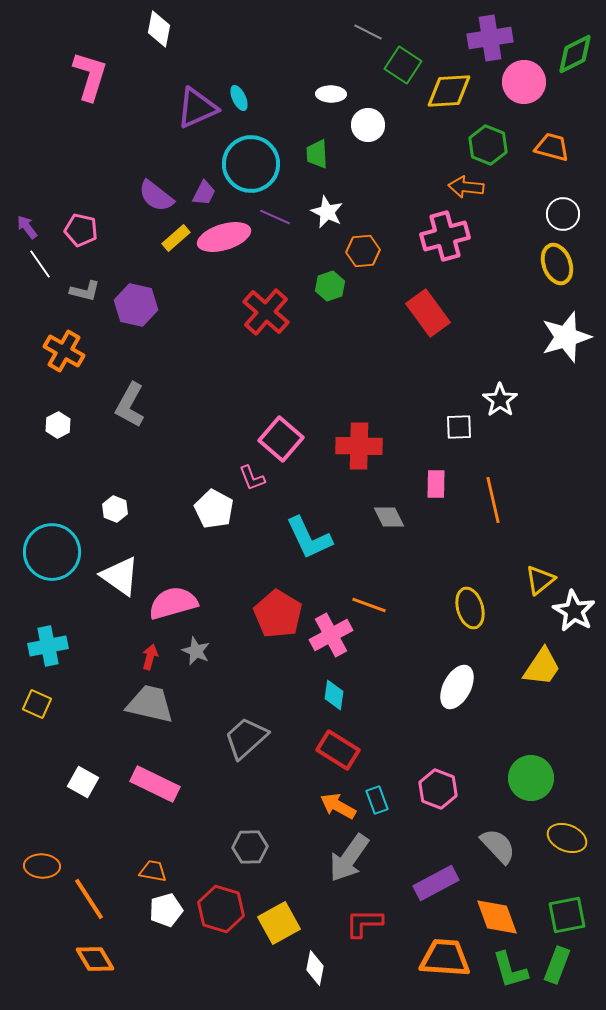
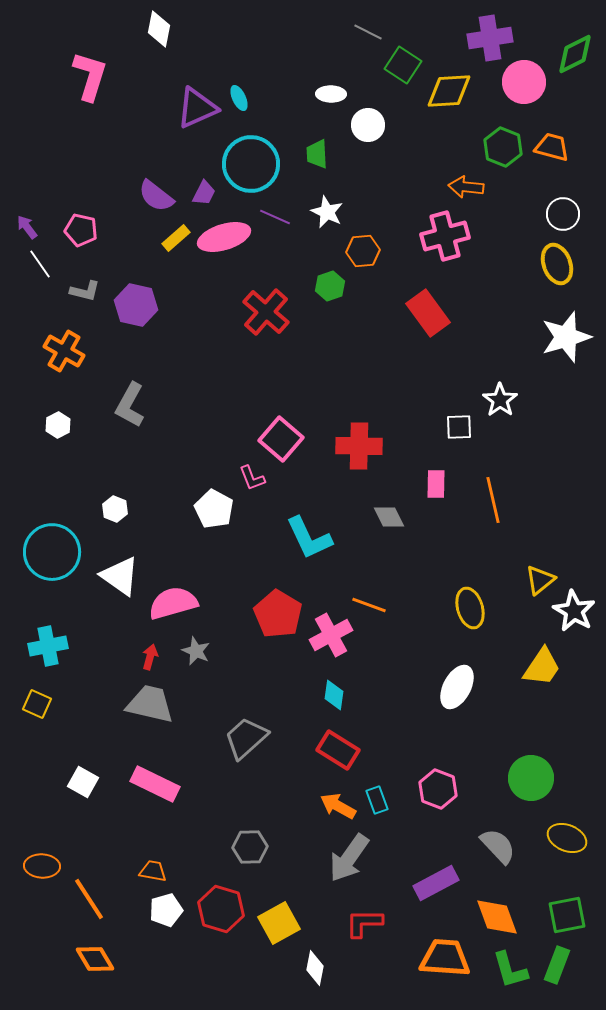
green hexagon at (488, 145): moved 15 px right, 2 px down
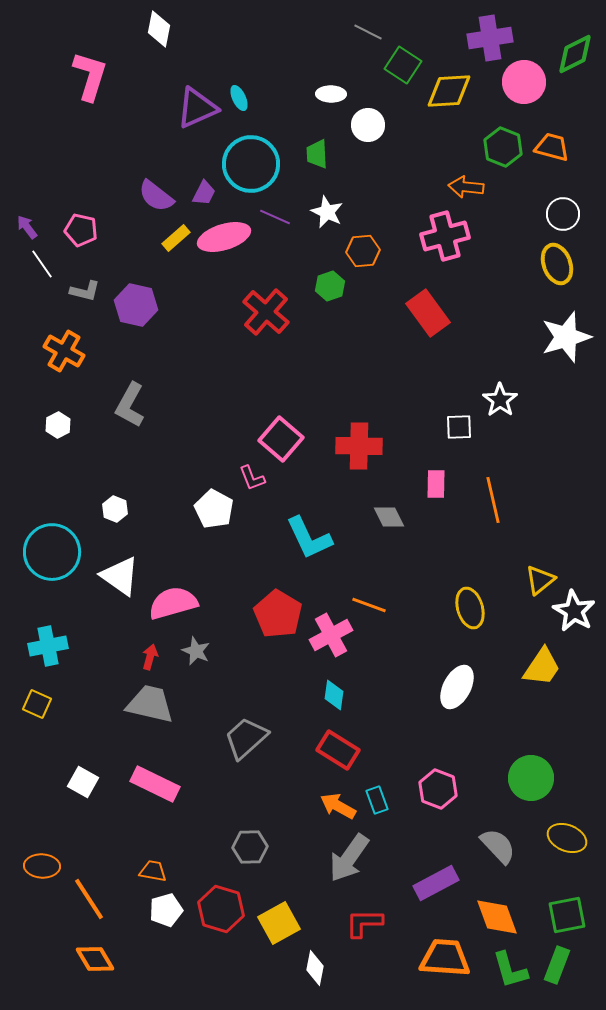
white line at (40, 264): moved 2 px right
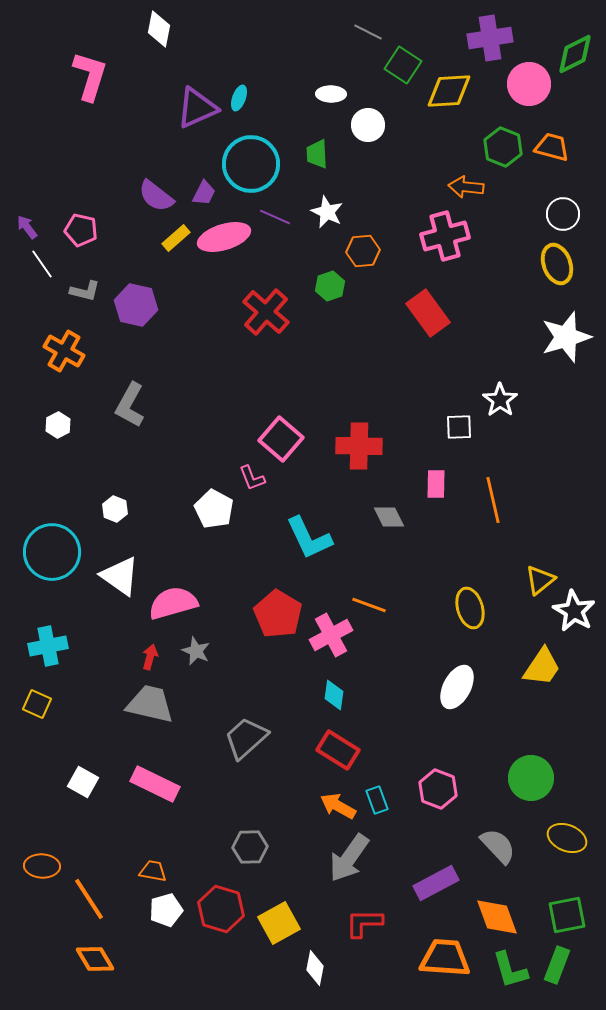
pink circle at (524, 82): moved 5 px right, 2 px down
cyan ellipse at (239, 98): rotated 45 degrees clockwise
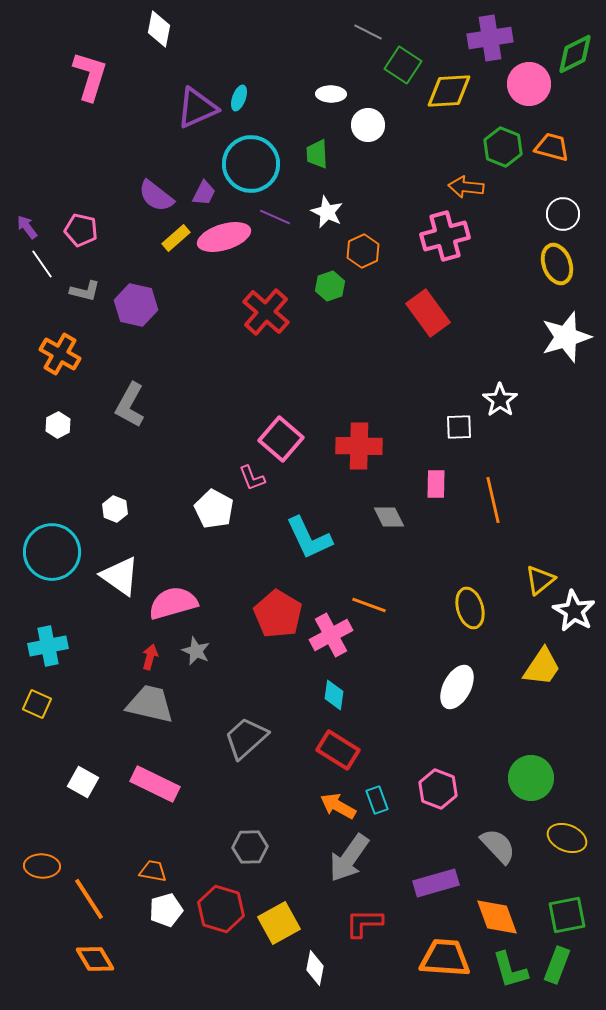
orange hexagon at (363, 251): rotated 20 degrees counterclockwise
orange cross at (64, 351): moved 4 px left, 3 px down
purple rectangle at (436, 883): rotated 12 degrees clockwise
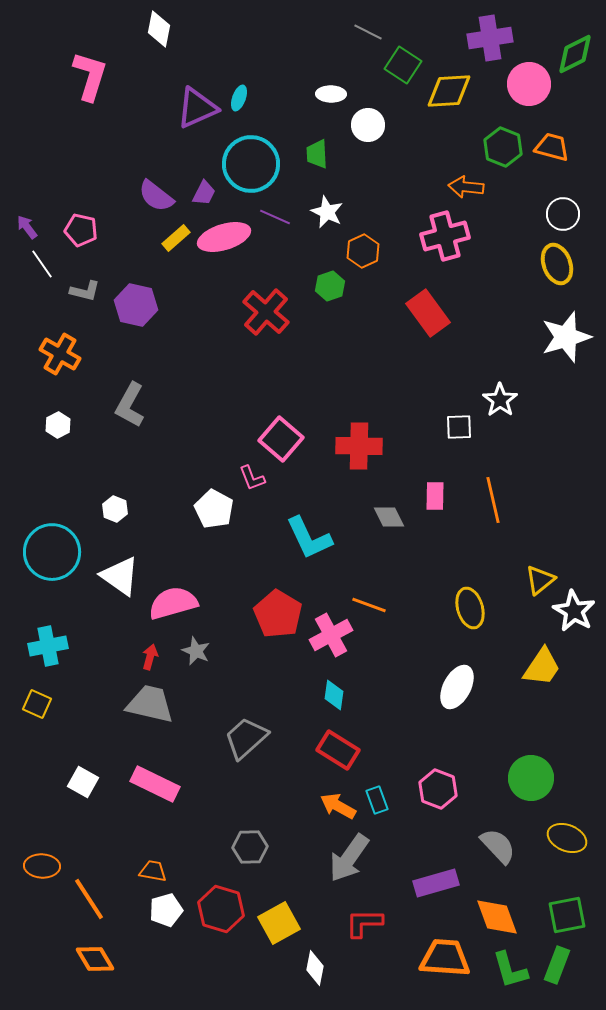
pink rectangle at (436, 484): moved 1 px left, 12 px down
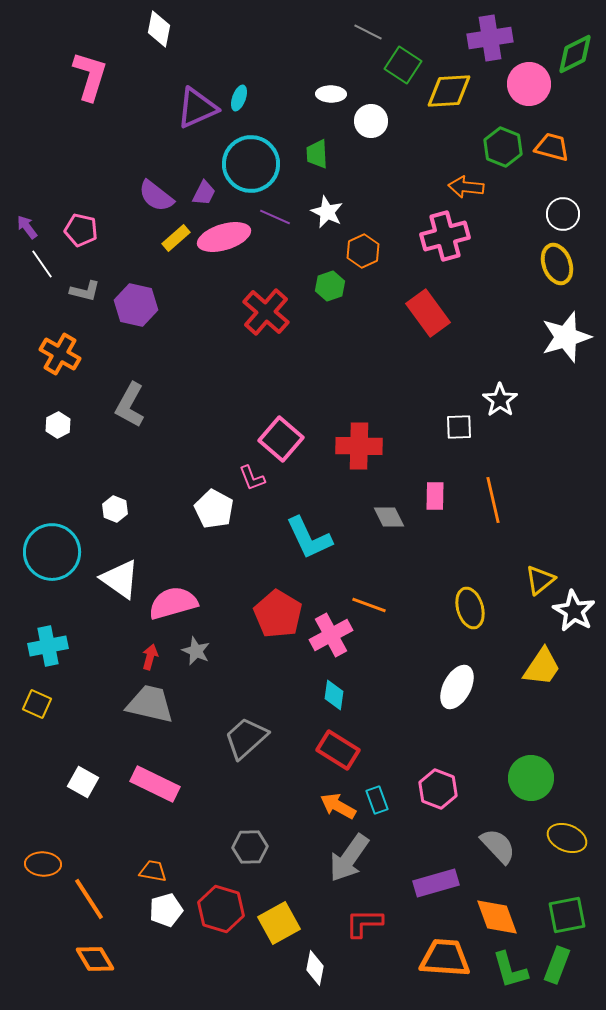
white circle at (368, 125): moved 3 px right, 4 px up
white triangle at (120, 576): moved 3 px down
orange ellipse at (42, 866): moved 1 px right, 2 px up
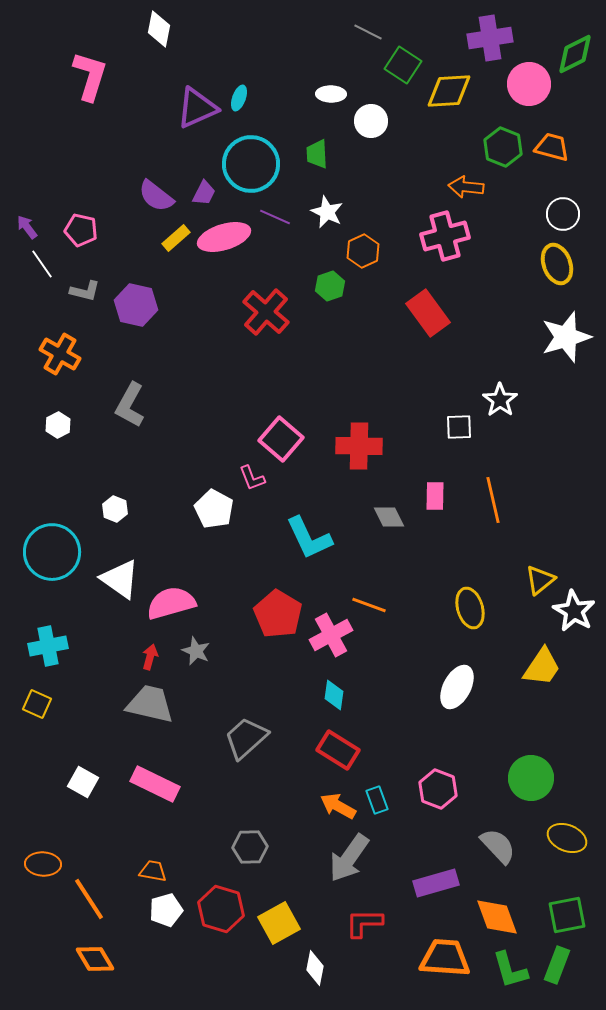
pink semicircle at (173, 603): moved 2 px left
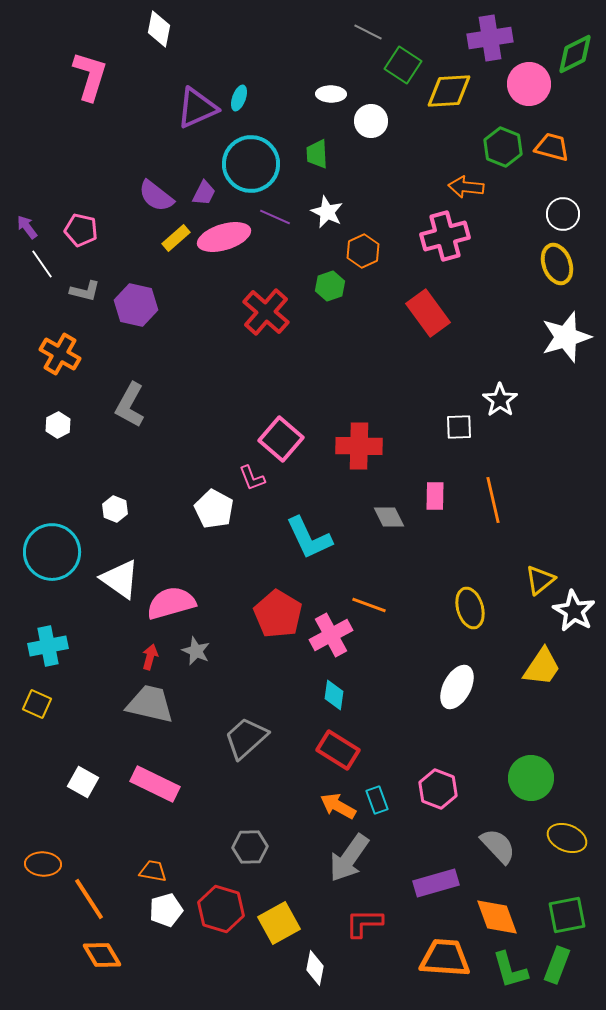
orange diamond at (95, 959): moved 7 px right, 4 px up
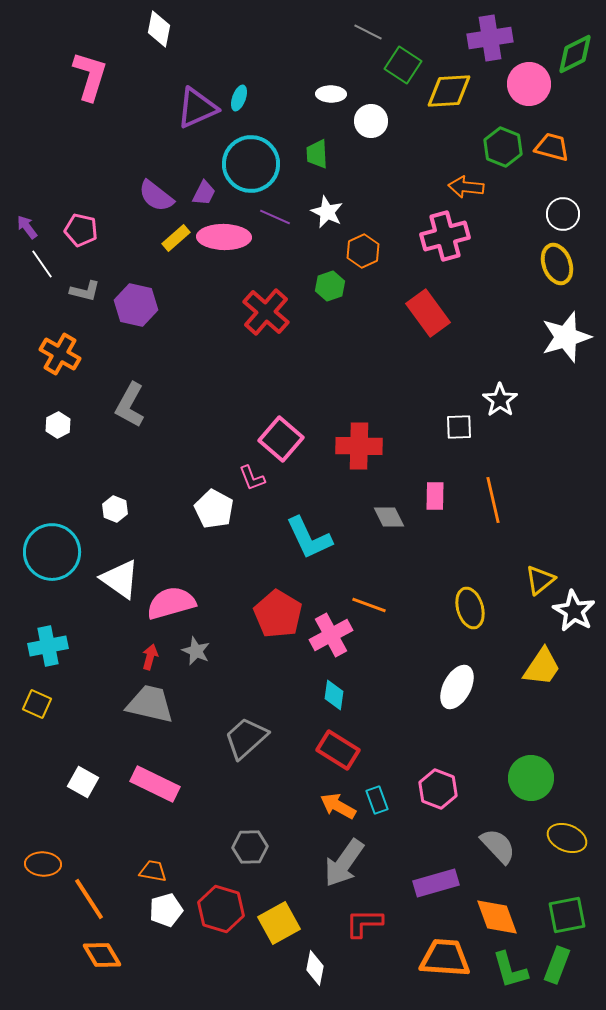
pink ellipse at (224, 237): rotated 18 degrees clockwise
gray arrow at (349, 858): moved 5 px left, 5 px down
